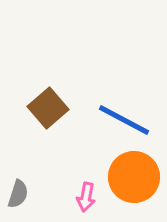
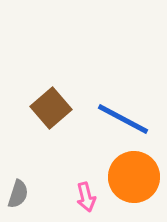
brown square: moved 3 px right
blue line: moved 1 px left, 1 px up
pink arrow: rotated 24 degrees counterclockwise
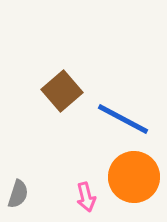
brown square: moved 11 px right, 17 px up
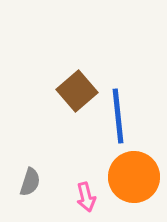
brown square: moved 15 px right
blue line: moved 5 px left, 3 px up; rotated 56 degrees clockwise
gray semicircle: moved 12 px right, 12 px up
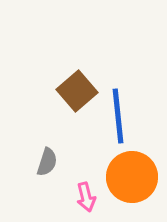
orange circle: moved 2 px left
gray semicircle: moved 17 px right, 20 px up
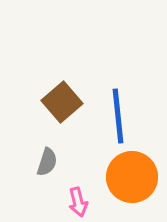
brown square: moved 15 px left, 11 px down
pink arrow: moved 8 px left, 5 px down
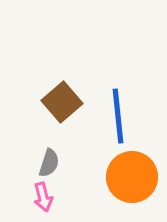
gray semicircle: moved 2 px right, 1 px down
pink arrow: moved 35 px left, 5 px up
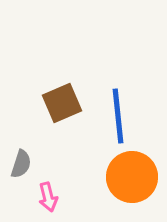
brown square: moved 1 px down; rotated 18 degrees clockwise
gray semicircle: moved 28 px left, 1 px down
pink arrow: moved 5 px right
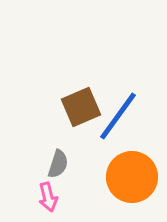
brown square: moved 19 px right, 4 px down
blue line: rotated 42 degrees clockwise
gray semicircle: moved 37 px right
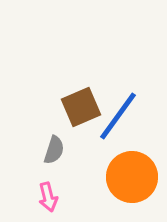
gray semicircle: moved 4 px left, 14 px up
